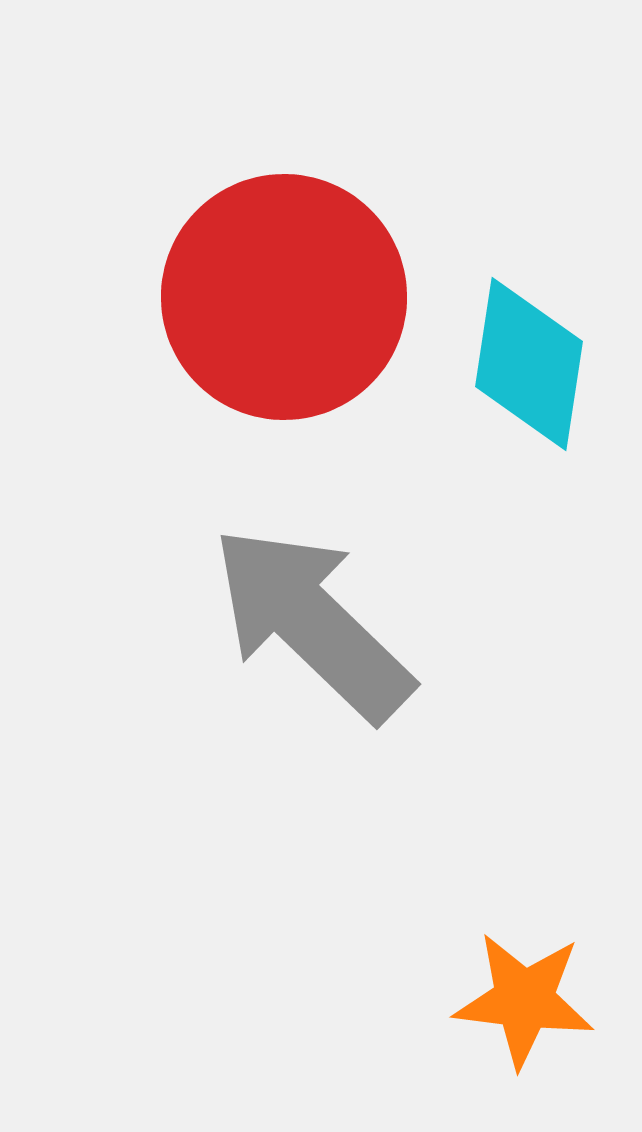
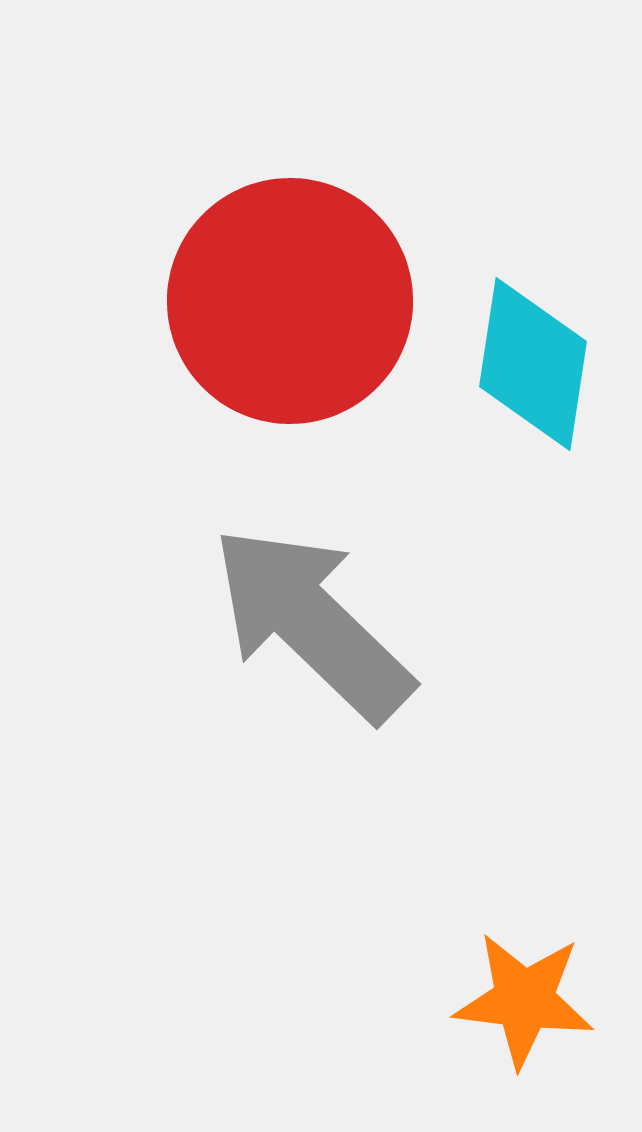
red circle: moved 6 px right, 4 px down
cyan diamond: moved 4 px right
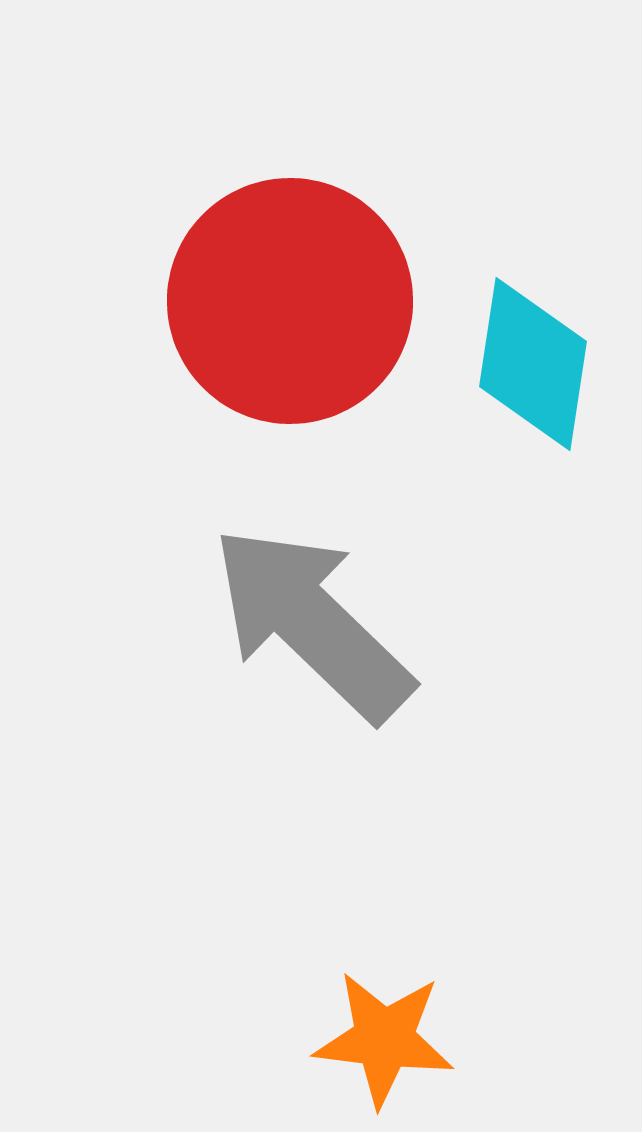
orange star: moved 140 px left, 39 px down
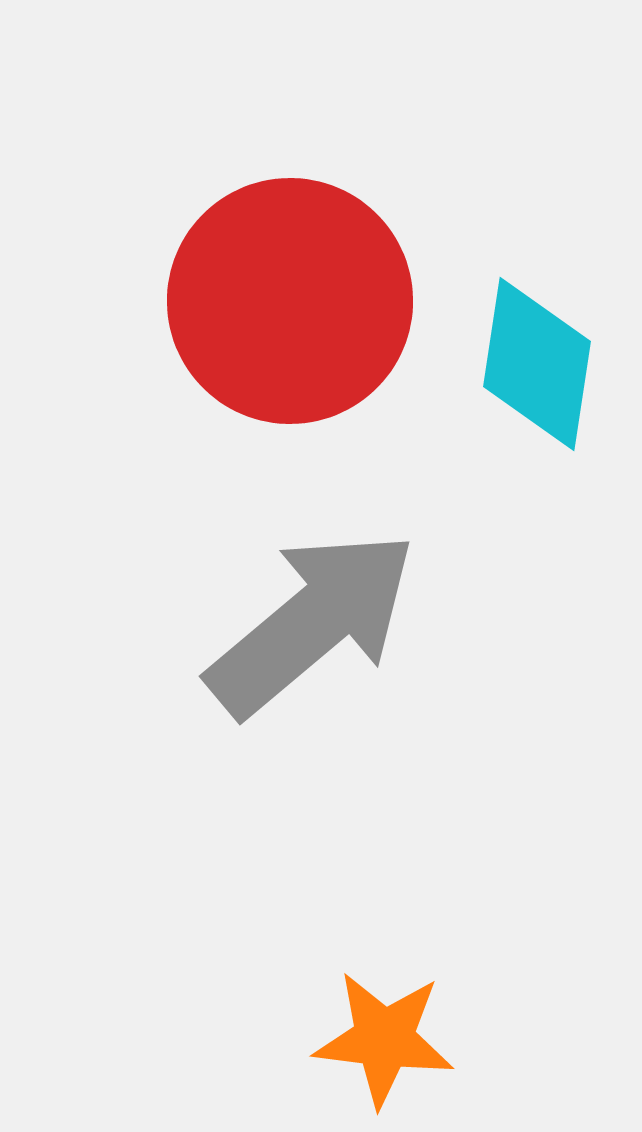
cyan diamond: moved 4 px right
gray arrow: rotated 96 degrees clockwise
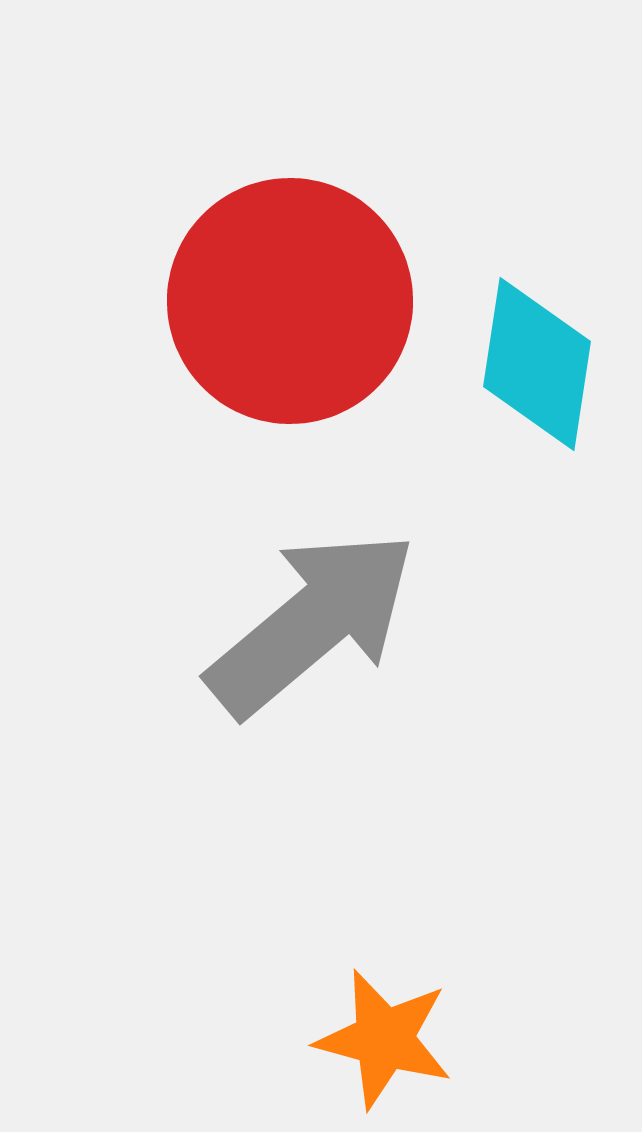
orange star: rotated 8 degrees clockwise
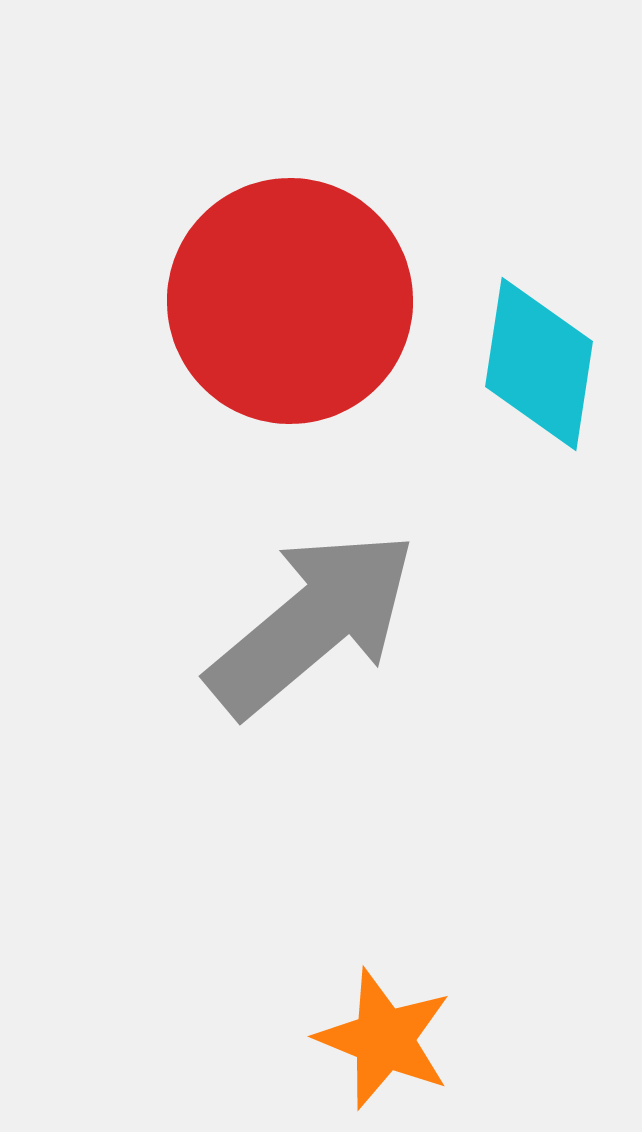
cyan diamond: moved 2 px right
orange star: rotated 7 degrees clockwise
